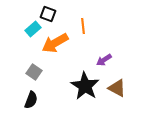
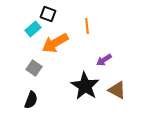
orange line: moved 4 px right
gray square: moved 4 px up
brown triangle: moved 2 px down
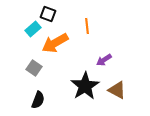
black star: rotated 8 degrees clockwise
black semicircle: moved 7 px right
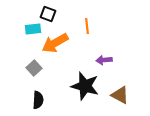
cyan rectangle: rotated 35 degrees clockwise
purple arrow: rotated 28 degrees clockwise
gray square: rotated 14 degrees clockwise
black star: rotated 24 degrees counterclockwise
brown triangle: moved 3 px right, 5 px down
black semicircle: rotated 18 degrees counterclockwise
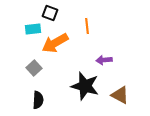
black square: moved 2 px right, 1 px up
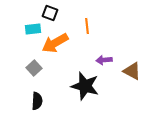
brown triangle: moved 12 px right, 24 px up
black semicircle: moved 1 px left, 1 px down
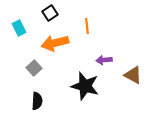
black square: rotated 35 degrees clockwise
cyan rectangle: moved 14 px left, 1 px up; rotated 70 degrees clockwise
orange arrow: rotated 16 degrees clockwise
brown triangle: moved 1 px right, 4 px down
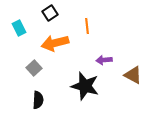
black semicircle: moved 1 px right, 1 px up
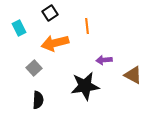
black star: rotated 24 degrees counterclockwise
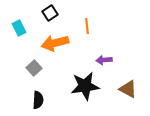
brown triangle: moved 5 px left, 14 px down
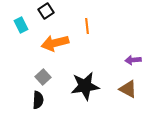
black square: moved 4 px left, 2 px up
cyan rectangle: moved 2 px right, 3 px up
purple arrow: moved 29 px right
gray square: moved 9 px right, 9 px down
